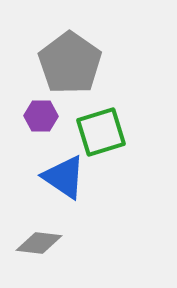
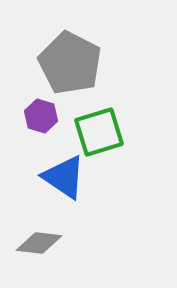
gray pentagon: rotated 8 degrees counterclockwise
purple hexagon: rotated 16 degrees clockwise
green square: moved 2 px left
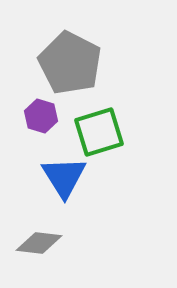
blue triangle: rotated 24 degrees clockwise
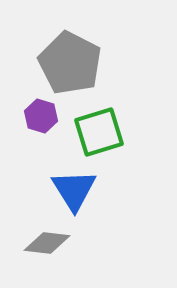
blue triangle: moved 10 px right, 13 px down
gray diamond: moved 8 px right
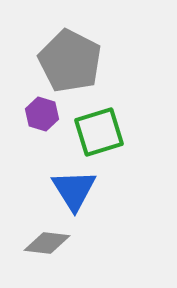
gray pentagon: moved 2 px up
purple hexagon: moved 1 px right, 2 px up
